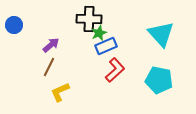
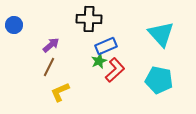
green star: moved 28 px down
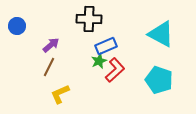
blue circle: moved 3 px right, 1 px down
cyan triangle: rotated 20 degrees counterclockwise
cyan pentagon: rotated 8 degrees clockwise
yellow L-shape: moved 2 px down
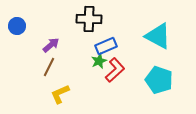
cyan triangle: moved 3 px left, 2 px down
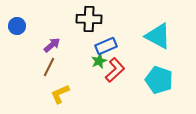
purple arrow: moved 1 px right
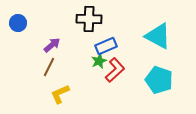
blue circle: moved 1 px right, 3 px up
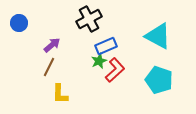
black cross: rotated 30 degrees counterclockwise
blue circle: moved 1 px right
yellow L-shape: rotated 65 degrees counterclockwise
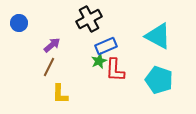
red L-shape: rotated 135 degrees clockwise
